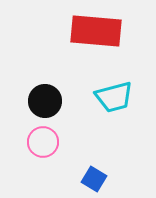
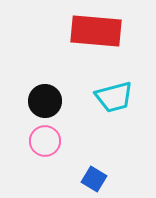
pink circle: moved 2 px right, 1 px up
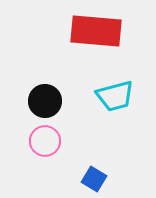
cyan trapezoid: moved 1 px right, 1 px up
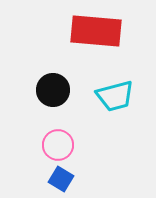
black circle: moved 8 px right, 11 px up
pink circle: moved 13 px right, 4 px down
blue square: moved 33 px left
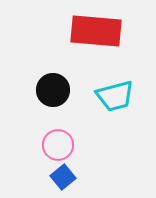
blue square: moved 2 px right, 2 px up; rotated 20 degrees clockwise
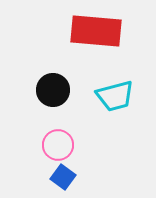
blue square: rotated 15 degrees counterclockwise
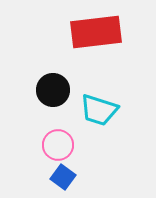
red rectangle: moved 1 px down; rotated 12 degrees counterclockwise
cyan trapezoid: moved 16 px left, 14 px down; rotated 33 degrees clockwise
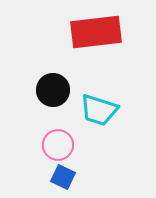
blue square: rotated 10 degrees counterclockwise
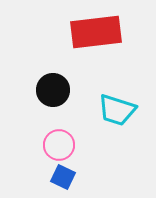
cyan trapezoid: moved 18 px right
pink circle: moved 1 px right
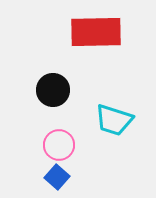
red rectangle: rotated 6 degrees clockwise
cyan trapezoid: moved 3 px left, 10 px down
blue square: moved 6 px left; rotated 15 degrees clockwise
